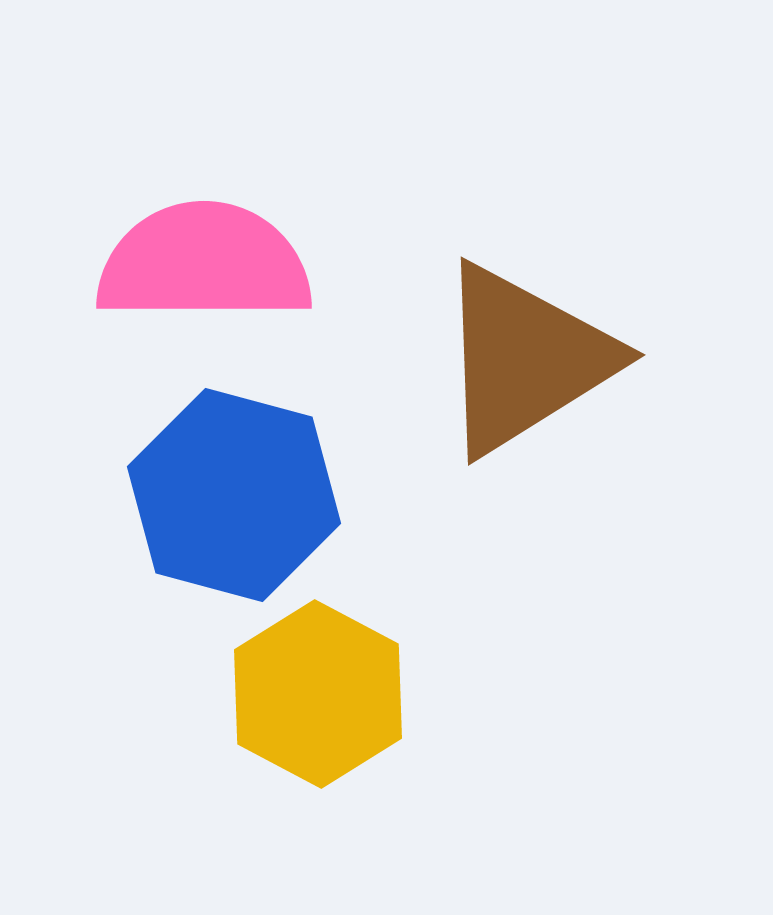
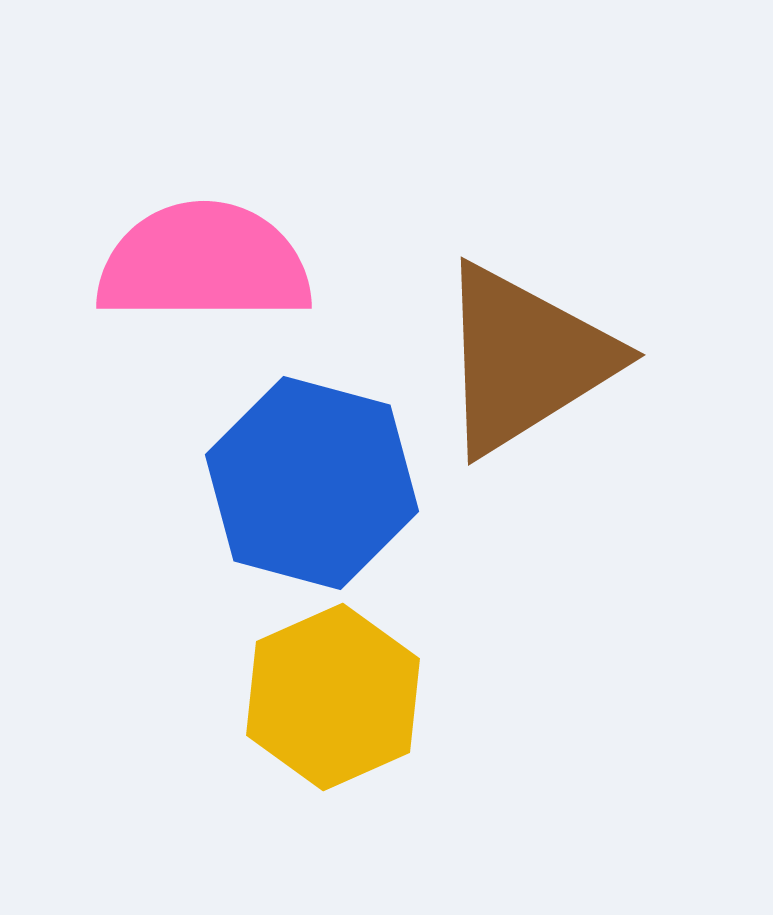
blue hexagon: moved 78 px right, 12 px up
yellow hexagon: moved 15 px right, 3 px down; rotated 8 degrees clockwise
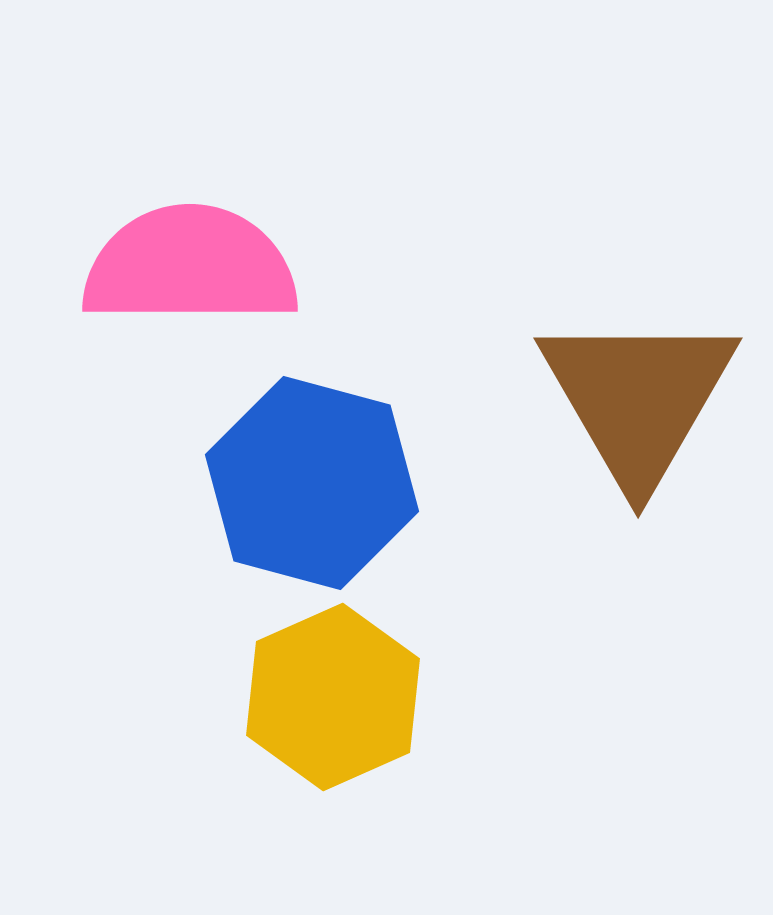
pink semicircle: moved 14 px left, 3 px down
brown triangle: moved 113 px right, 39 px down; rotated 28 degrees counterclockwise
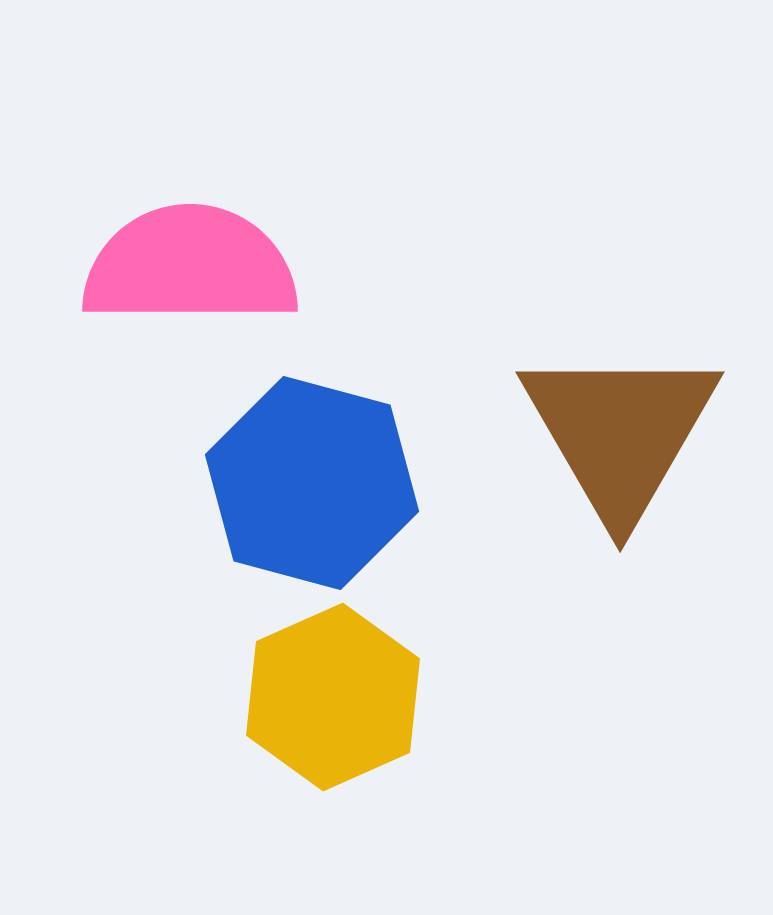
brown triangle: moved 18 px left, 34 px down
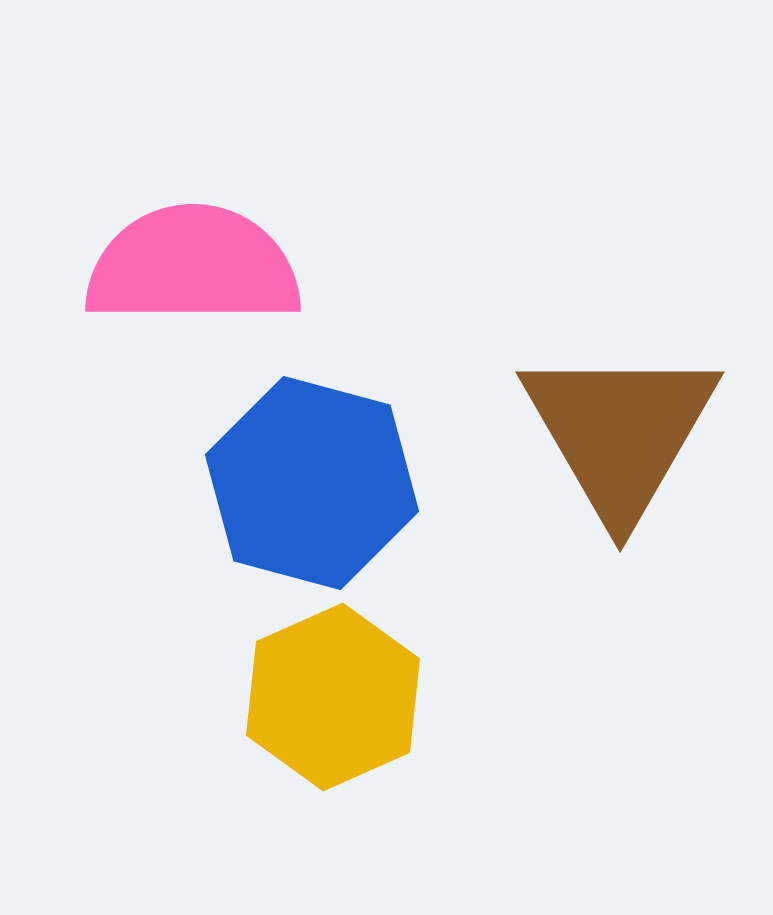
pink semicircle: moved 3 px right
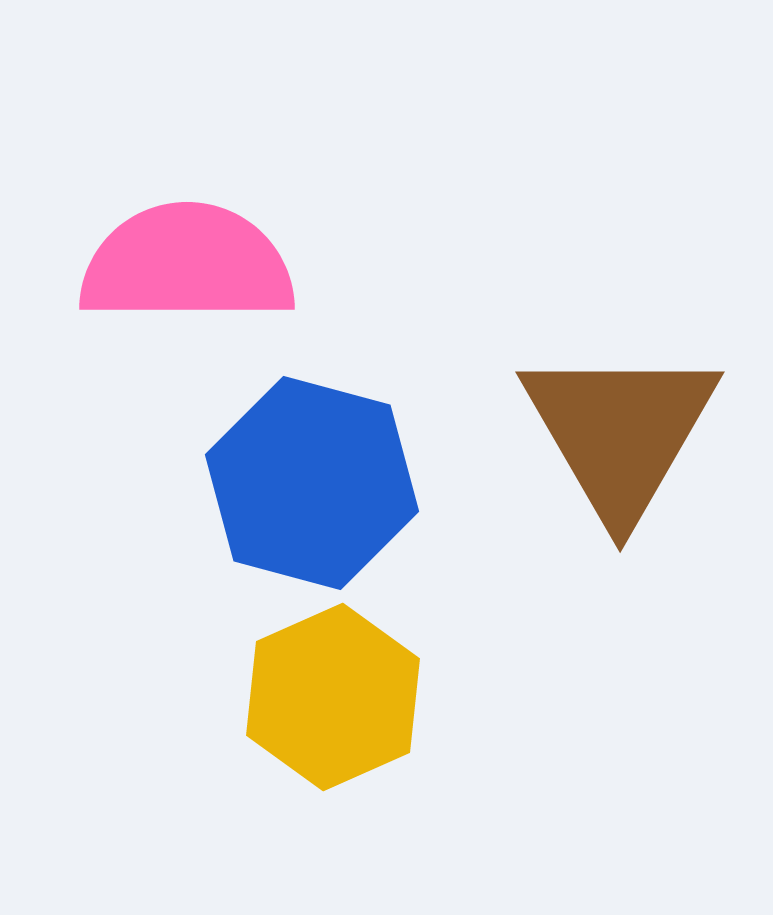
pink semicircle: moved 6 px left, 2 px up
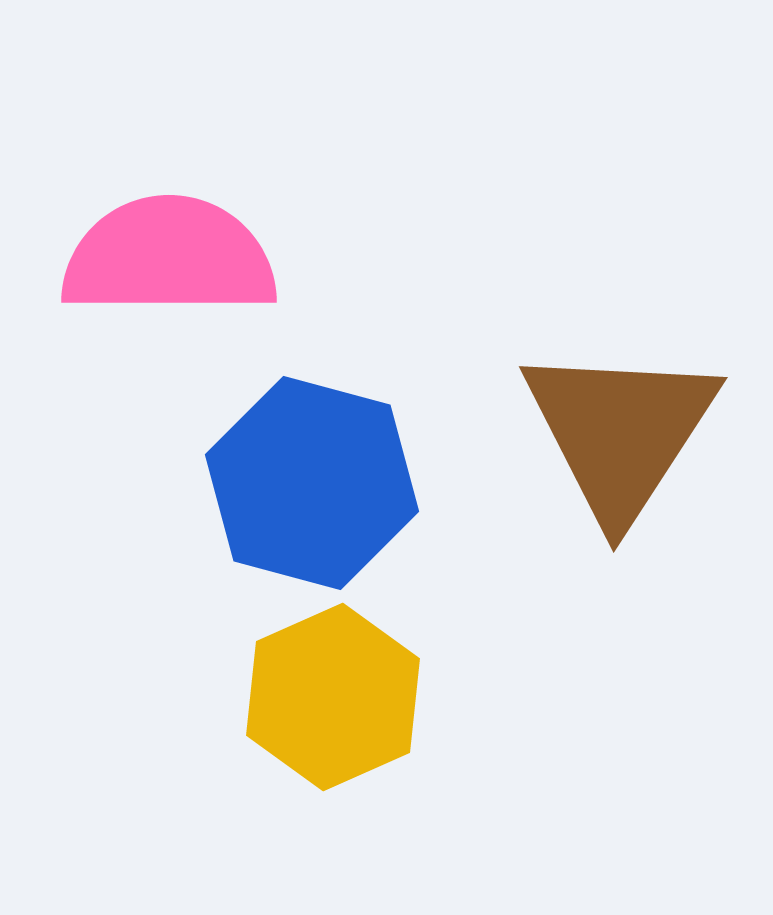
pink semicircle: moved 18 px left, 7 px up
brown triangle: rotated 3 degrees clockwise
